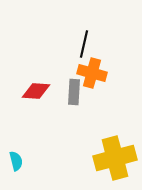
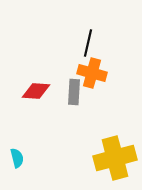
black line: moved 4 px right, 1 px up
cyan semicircle: moved 1 px right, 3 px up
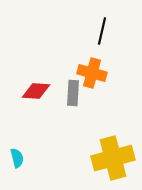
black line: moved 14 px right, 12 px up
gray rectangle: moved 1 px left, 1 px down
yellow cross: moved 2 px left
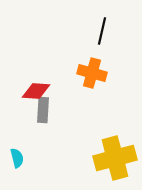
gray rectangle: moved 30 px left, 17 px down
yellow cross: moved 2 px right
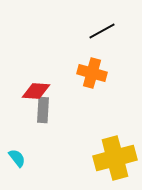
black line: rotated 48 degrees clockwise
cyan semicircle: rotated 24 degrees counterclockwise
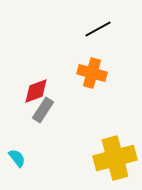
black line: moved 4 px left, 2 px up
red diamond: rotated 24 degrees counterclockwise
gray rectangle: rotated 30 degrees clockwise
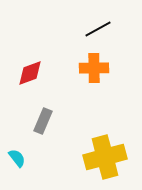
orange cross: moved 2 px right, 5 px up; rotated 16 degrees counterclockwise
red diamond: moved 6 px left, 18 px up
gray rectangle: moved 11 px down; rotated 10 degrees counterclockwise
yellow cross: moved 10 px left, 1 px up
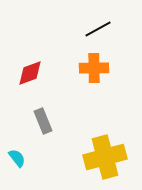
gray rectangle: rotated 45 degrees counterclockwise
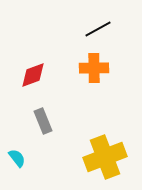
red diamond: moved 3 px right, 2 px down
yellow cross: rotated 6 degrees counterclockwise
